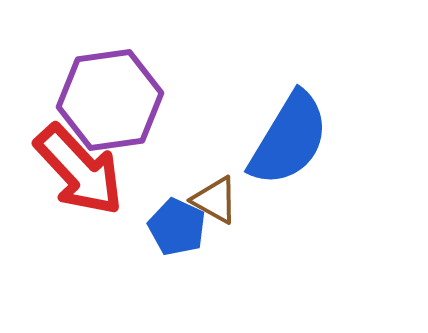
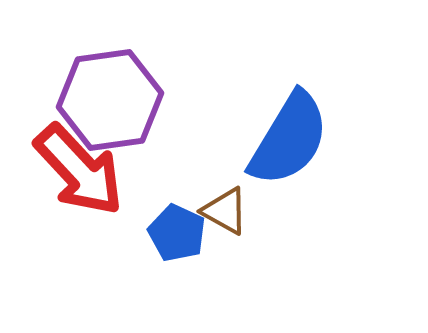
brown triangle: moved 10 px right, 11 px down
blue pentagon: moved 6 px down
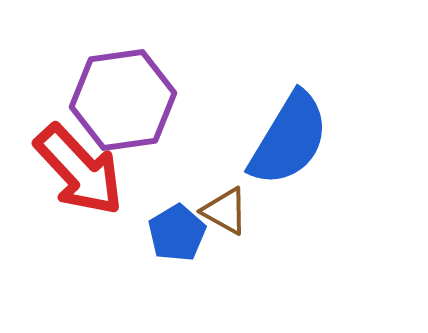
purple hexagon: moved 13 px right
blue pentagon: rotated 16 degrees clockwise
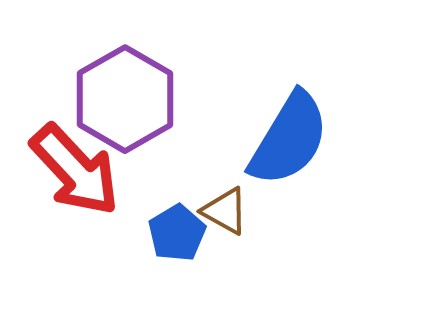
purple hexagon: moved 2 px right, 1 px up; rotated 22 degrees counterclockwise
red arrow: moved 4 px left
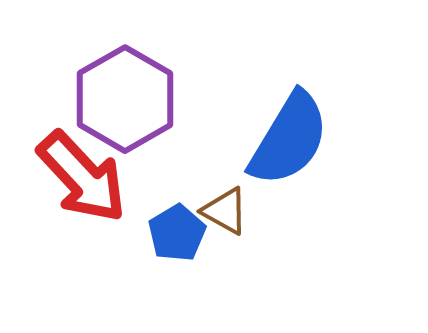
red arrow: moved 7 px right, 7 px down
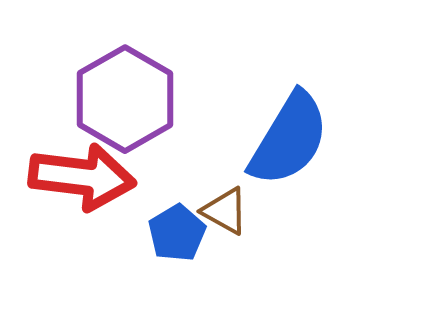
red arrow: rotated 40 degrees counterclockwise
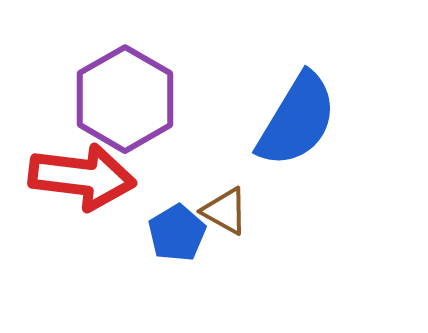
blue semicircle: moved 8 px right, 19 px up
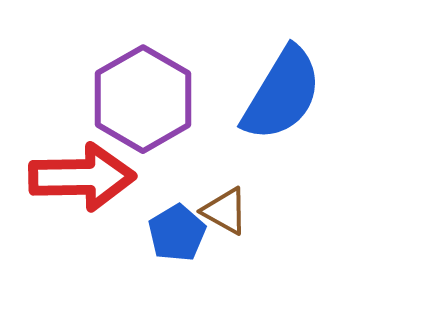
purple hexagon: moved 18 px right
blue semicircle: moved 15 px left, 26 px up
red arrow: rotated 8 degrees counterclockwise
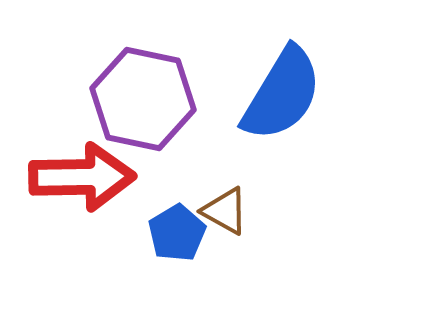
purple hexagon: rotated 18 degrees counterclockwise
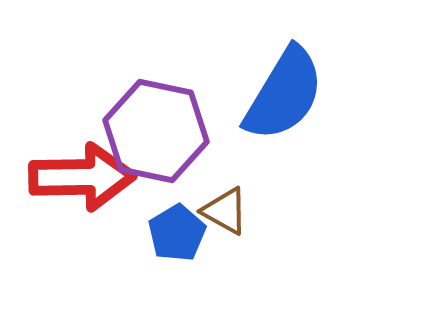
blue semicircle: moved 2 px right
purple hexagon: moved 13 px right, 32 px down
